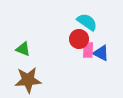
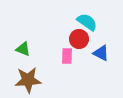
pink rectangle: moved 21 px left, 6 px down
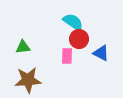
cyan semicircle: moved 14 px left
green triangle: moved 2 px up; rotated 28 degrees counterclockwise
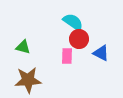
green triangle: rotated 21 degrees clockwise
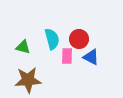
cyan semicircle: moved 21 px left, 17 px down; rotated 40 degrees clockwise
blue triangle: moved 10 px left, 4 px down
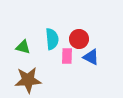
cyan semicircle: rotated 10 degrees clockwise
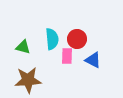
red circle: moved 2 px left
blue triangle: moved 2 px right, 3 px down
